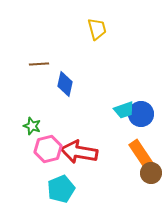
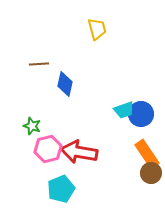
orange rectangle: moved 6 px right
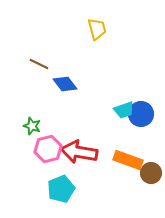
brown line: rotated 30 degrees clockwise
blue diamond: rotated 50 degrees counterclockwise
orange rectangle: moved 19 px left, 6 px down; rotated 36 degrees counterclockwise
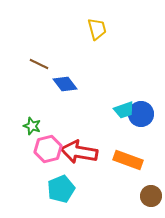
brown circle: moved 23 px down
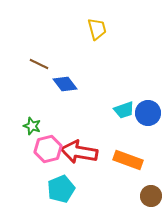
blue circle: moved 7 px right, 1 px up
